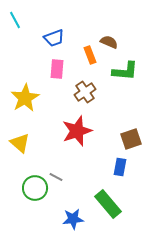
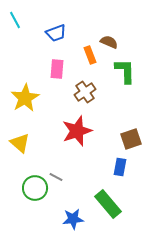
blue trapezoid: moved 2 px right, 5 px up
green L-shape: rotated 96 degrees counterclockwise
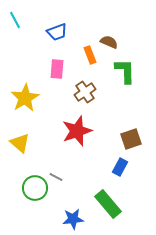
blue trapezoid: moved 1 px right, 1 px up
blue rectangle: rotated 18 degrees clockwise
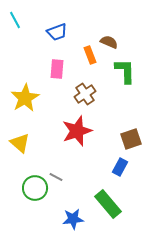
brown cross: moved 2 px down
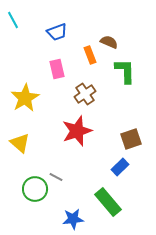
cyan line: moved 2 px left
pink rectangle: rotated 18 degrees counterclockwise
blue rectangle: rotated 18 degrees clockwise
green circle: moved 1 px down
green rectangle: moved 2 px up
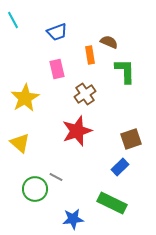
orange rectangle: rotated 12 degrees clockwise
green rectangle: moved 4 px right, 1 px down; rotated 24 degrees counterclockwise
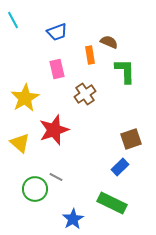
red star: moved 23 px left, 1 px up
blue star: rotated 25 degrees counterclockwise
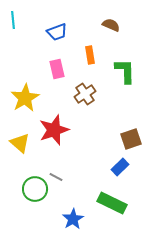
cyan line: rotated 24 degrees clockwise
brown semicircle: moved 2 px right, 17 px up
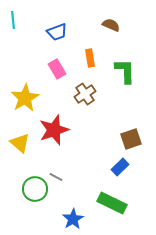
orange rectangle: moved 3 px down
pink rectangle: rotated 18 degrees counterclockwise
